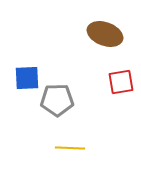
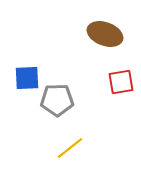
yellow line: rotated 40 degrees counterclockwise
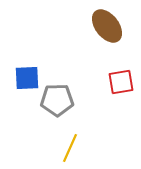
brown ellipse: moved 2 px right, 8 px up; rotated 32 degrees clockwise
yellow line: rotated 28 degrees counterclockwise
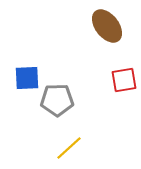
red square: moved 3 px right, 2 px up
yellow line: moved 1 px left; rotated 24 degrees clockwise
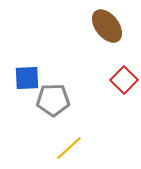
red square: rotated 36 degrees counterclockwise
gray pentagon: moved 4 px left
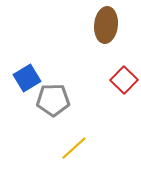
brown ellipse: moved 1 px left, 1 px up; rotated 44 degrees clockwise
blue square: rotated 28 degrees counterclockwise
yellow line: moved 5 px right
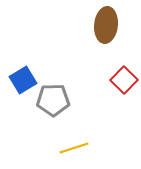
blue square: moved 4 px left, 2 px down
yellow line: rotated 24 degrees clockwise
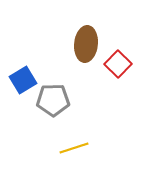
brown ellipse: moved 20 px left, 19 px down
red square: moved 6 px left, 16 px up
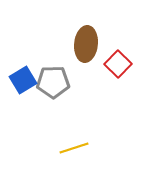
gray pentagon: moved 18 px up
